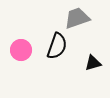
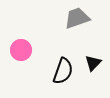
black semicircle: moved 6 px right, 25 px down
black triangle: rotated 30 degrees counterclockwise
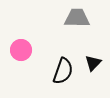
gray trapezoid: rotated 20 degrees clockwise
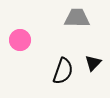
pink circle: moved 1 px left, 10 px up
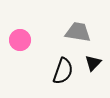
gray trapezoid: moved 1 px right, 14 px down; rotated 8 degrees clockwise
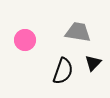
pink circle: moved 5 px right
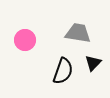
gray trapezoid: moved 1 px down
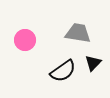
black semicircle: rotated 36 degrees clockwise
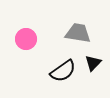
pink circle: moved 1 px right, 1 px up
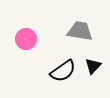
gray trapezoid: moved 2 px right, 2 px up
black triangle: moved 3 px down
